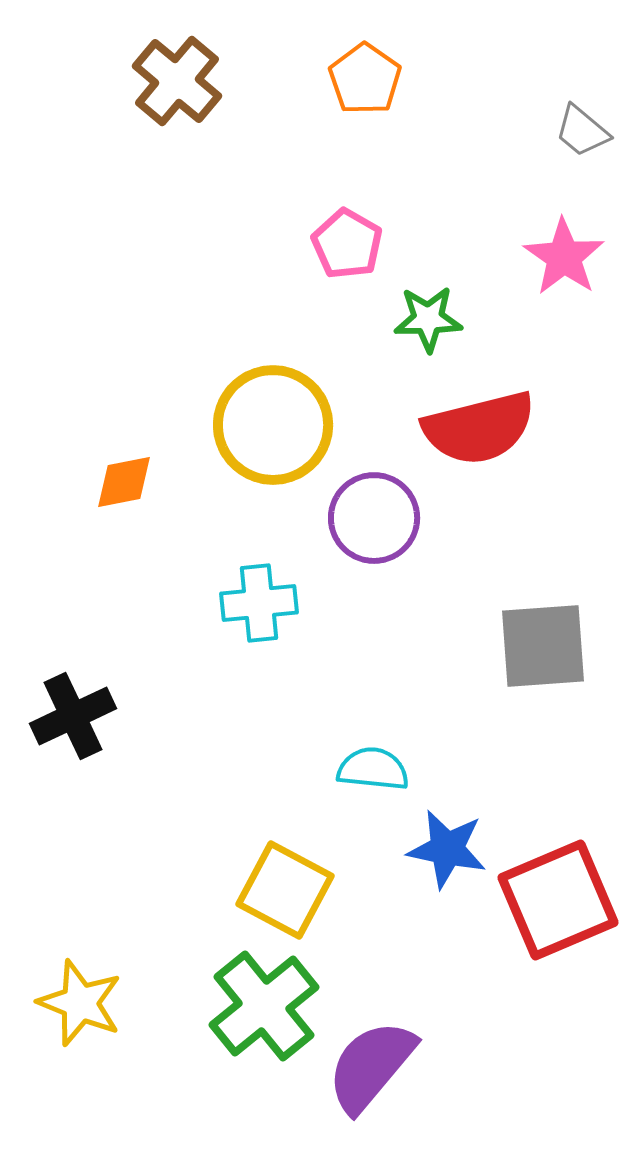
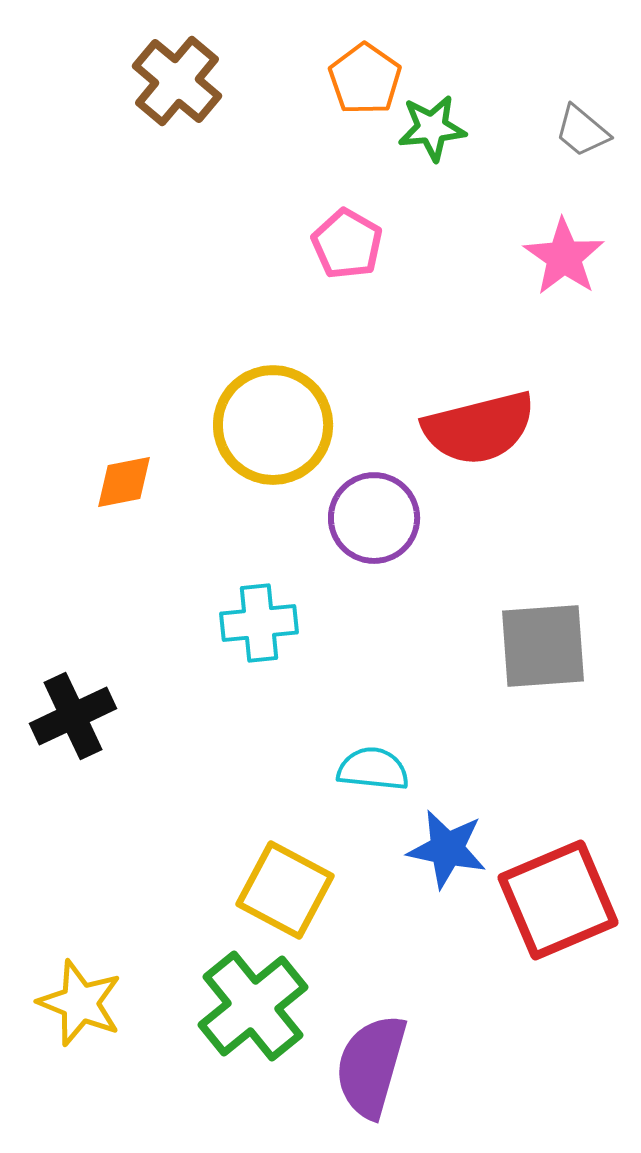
green star: moved 4 px right, 191 px up; rotated 4 degrees counterclockwise
cyan cross: moved 20 px down
green cross: moved 11 px left
purple semicircle: rotated 24 degrees counterclockwise
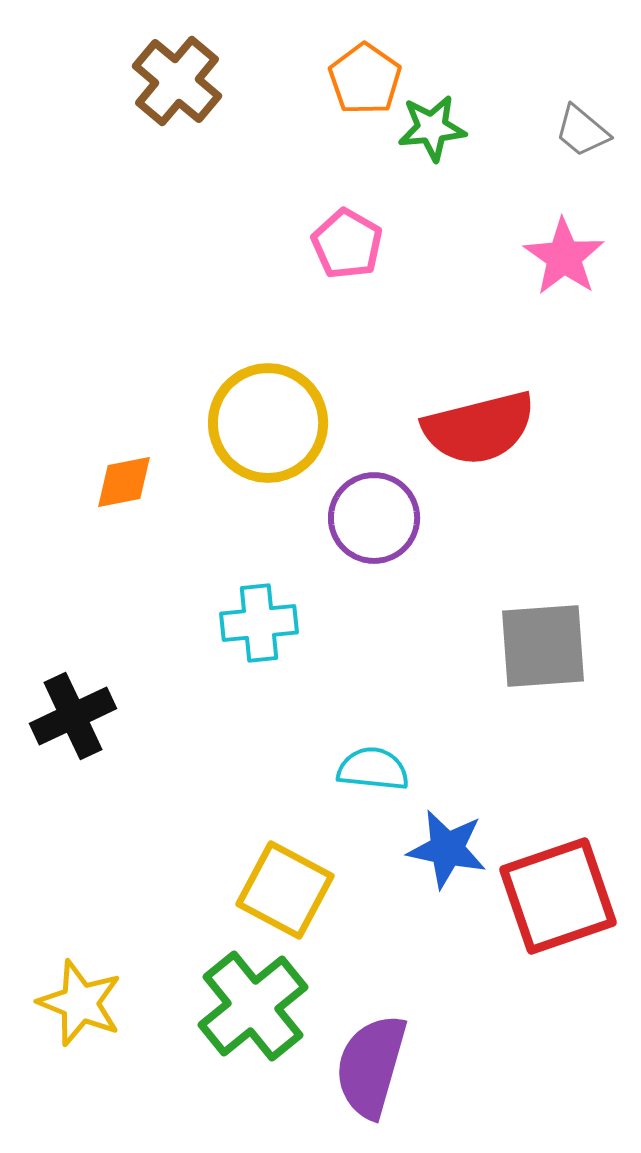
yellow circle: moved 5 px left, 2 px up
red square: moved 4 px up; rotated 4 degrees clockwise
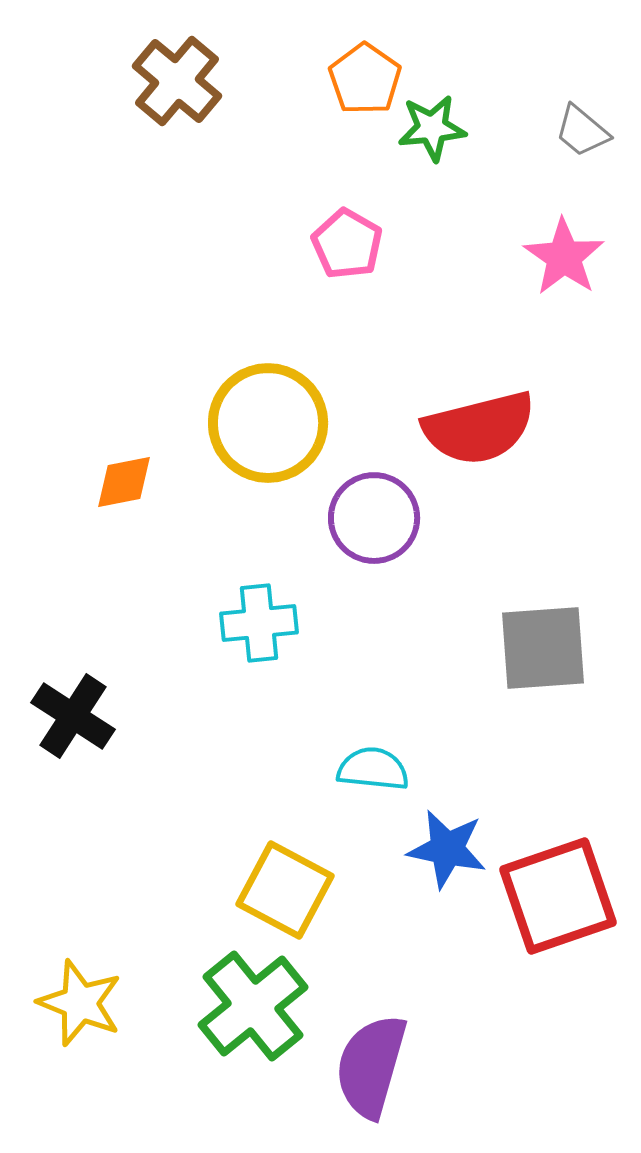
gray square: moved 2 px down
black cross: rotated 32 degrees counterclockwise
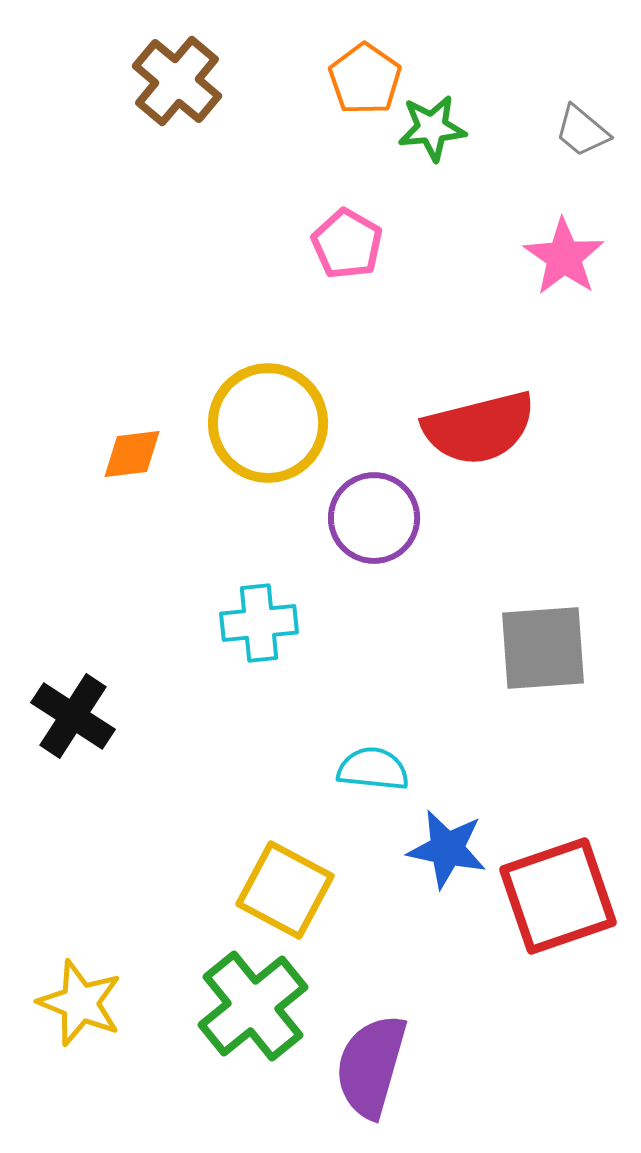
orange diamond: moved 8 px right, 28 px up; rotated 4 degrees clockwise
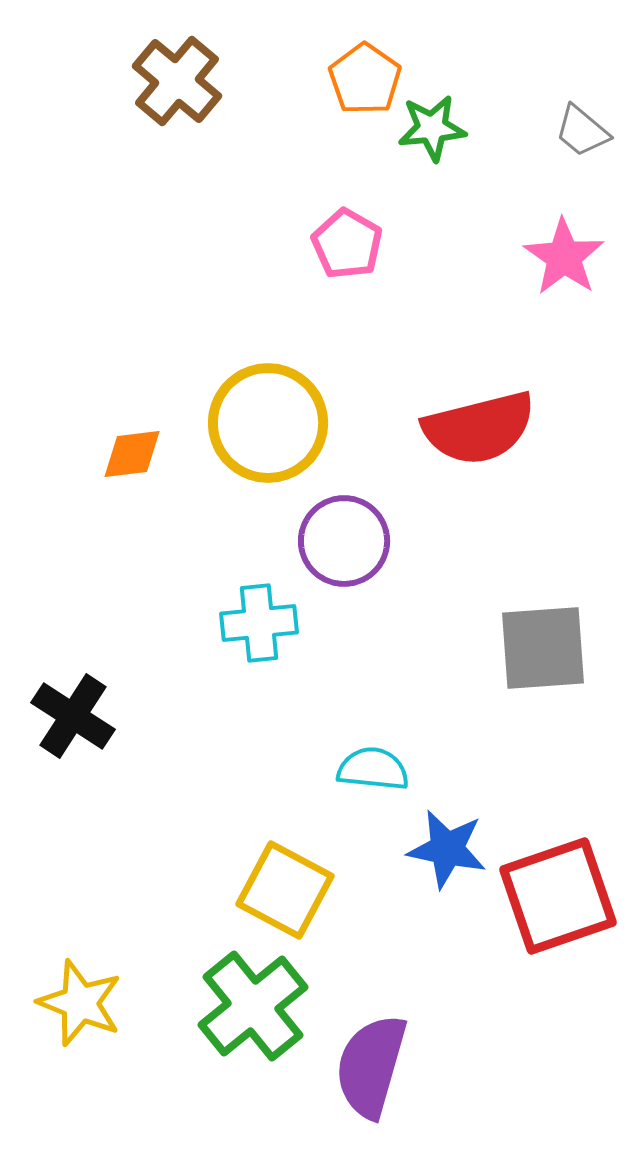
purple circle: moved 30 px left, 23 px down
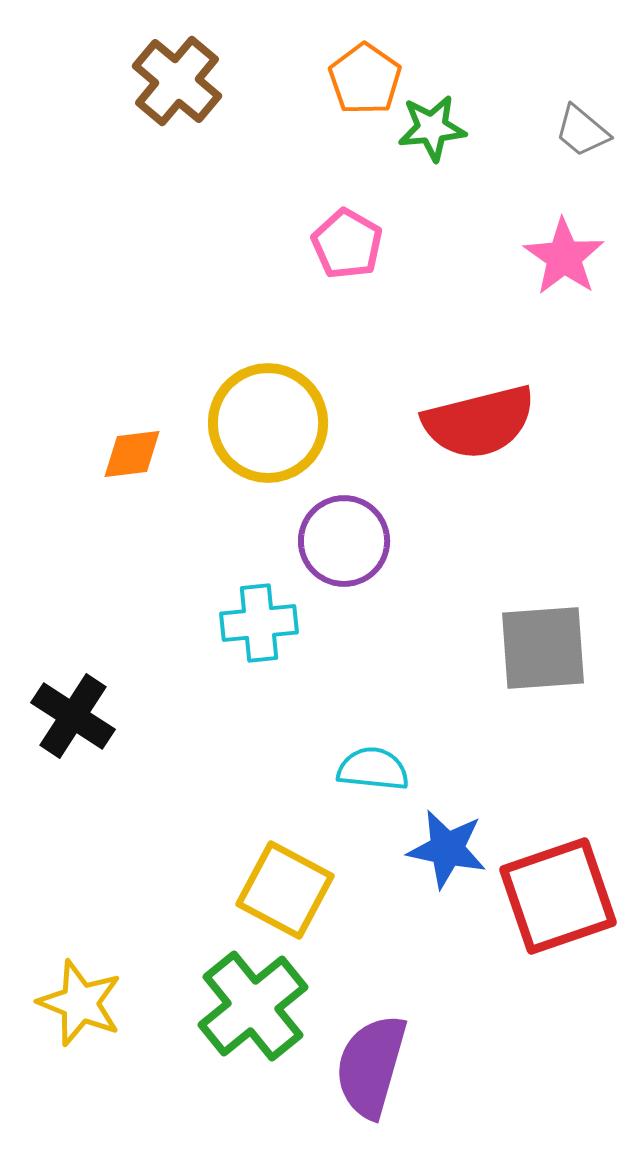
red semicircle: moved 6 px up
